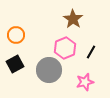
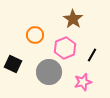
orange circle: moved 19 px right
black line: moved 1 px right, 3 px down
black square: moved 2 px left; rotated 36 degrees counterclockwise
gray circle: moved 2 px down
pink star: moved 2 px left
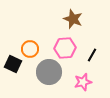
brown star: rotated 12 degrees counterclockwise
orange circle: moved 5 px left, 14 px down
pink hexagon: rotated 20 degrees clockwise
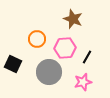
orange circle: moved 7 px right, 10 px up
black line: moved 5 px left, 2 px down
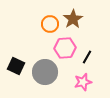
brown star: rotated 18 degrees clockwise
orange circle: moved 13 px right, 15 px up
black square: moved 3 px right, 2 px down
gray circle: moved 4 px left
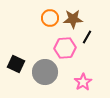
brown star: rotated 30 degrees clockwise
orange circle: moved 6 px up
black line: moved 20 px up
black square: moved 2 px up
pink star: rotated 18 degrees counterclockwise
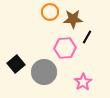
orange circle: moved 6 px up
black square: rotated 24 degrees clockwise
gray circle: moved 1 px left
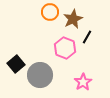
brown star: rotated 24 degrees counterclockwise
pink hexagon: rotated 25 degrees clockwise
gray circle: moved 4 px left, 3 px down
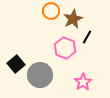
orange circle: moved 1 px right, 1 px up
